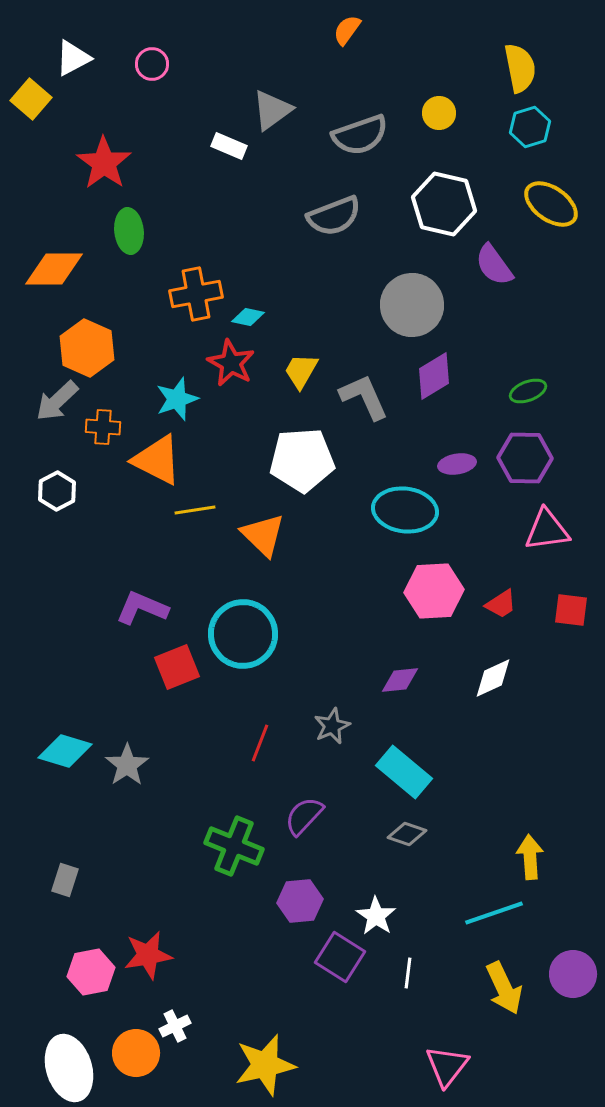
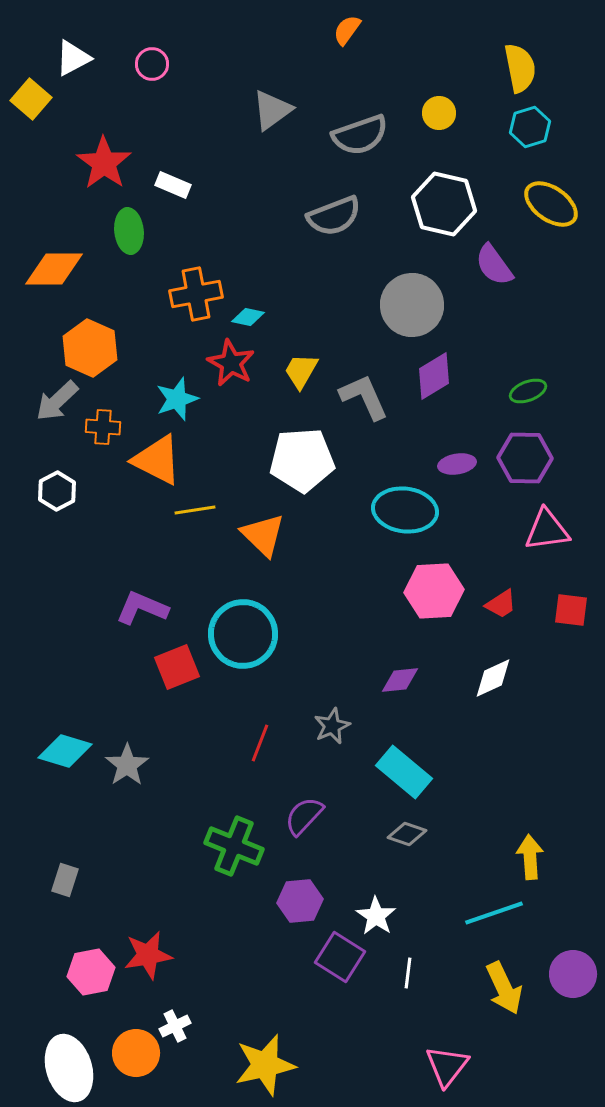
white rectangle at (229, 146): moved 56 px left, 39 px down
orange hexagon at (87, 348): moved 3 px right
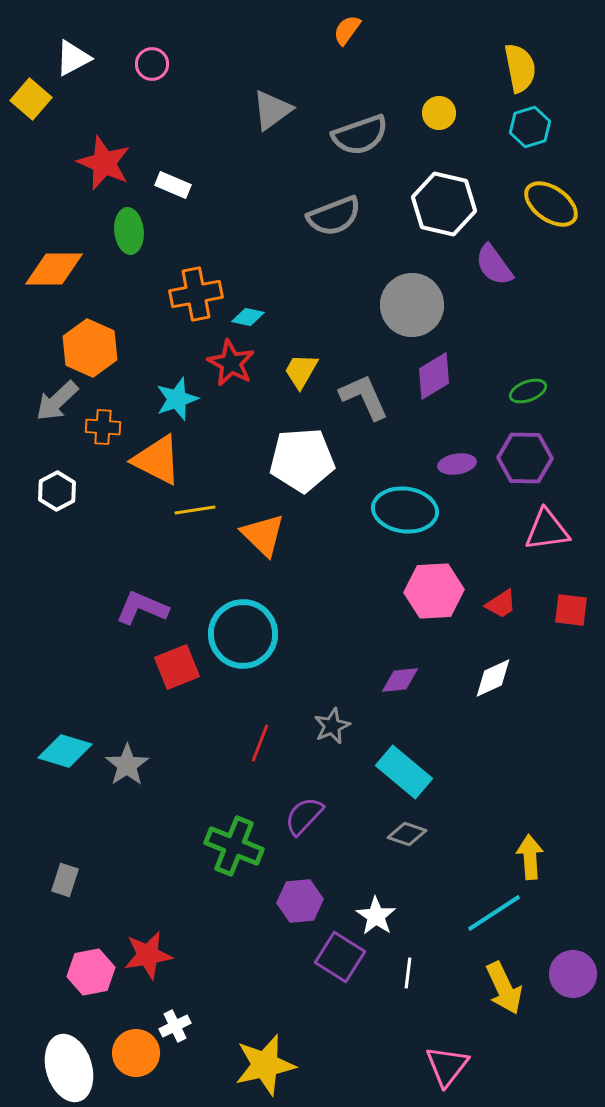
red star at (104, 163): rotated 12 degrees counterclockwise
cyan line at (494, 913): rotated 14 degrees counterclockwise
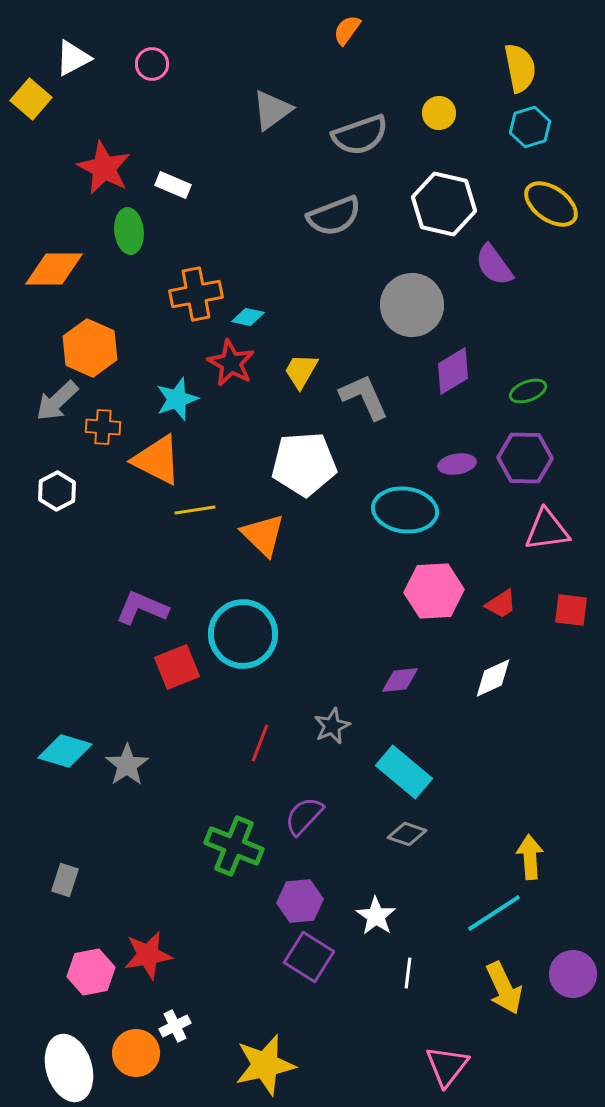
red star at (104, 163): moved 5 px down; rotated 4 degrees clockwise
purple diamond at (434, 376): moved 19 px right, 5 px up
white pentagon at (302, 460): moved 2 px right, 4 px down
purple square at (340, 957): moved 31 px left
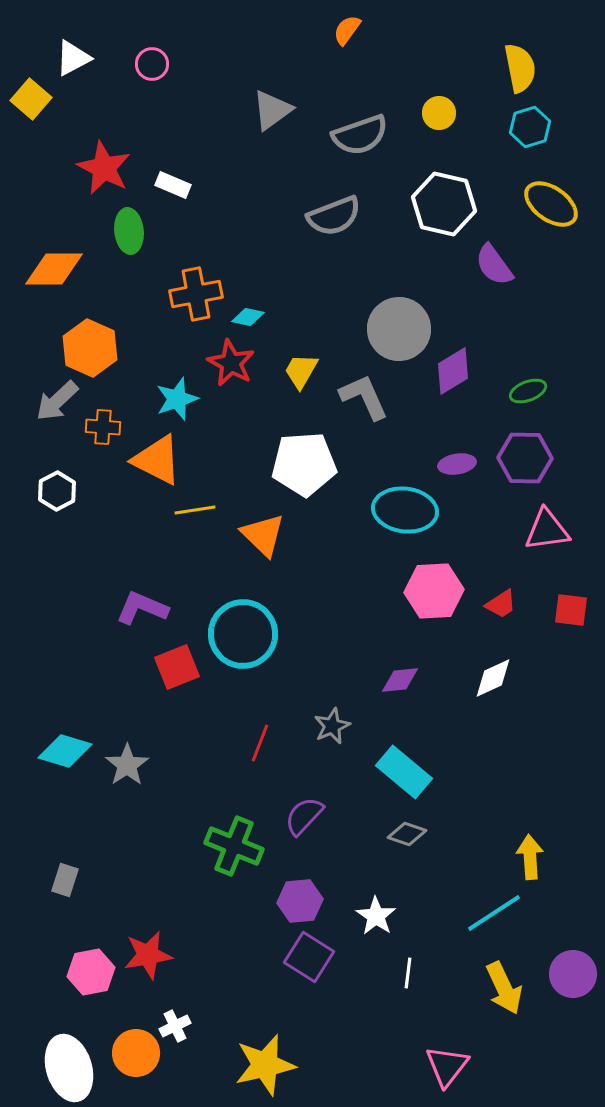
gray circle at (412, 305): moved 13 px left, 24 px down
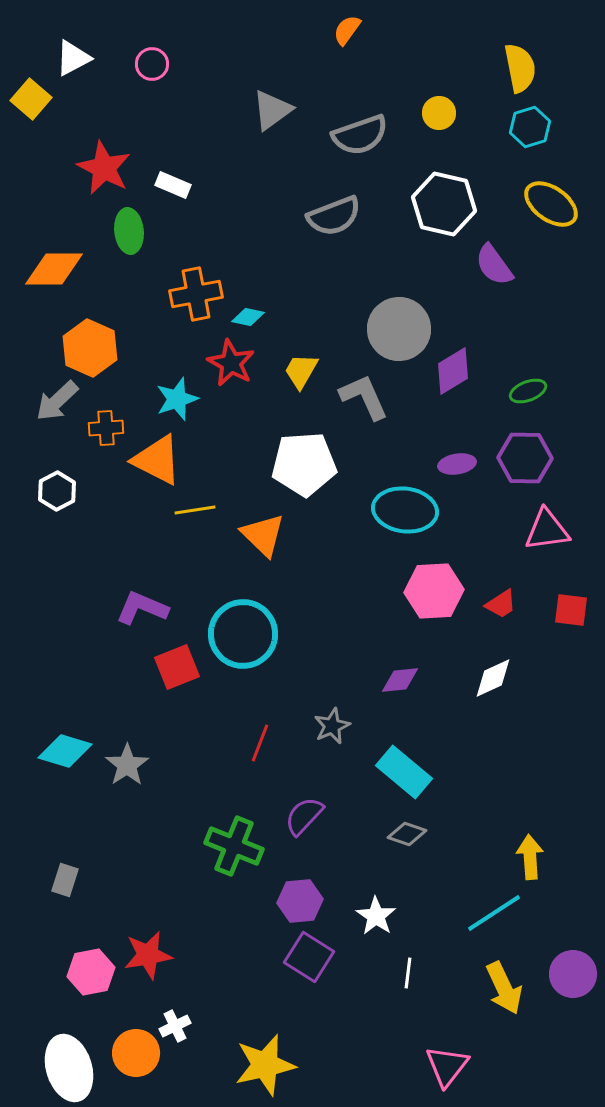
orange cross at (103, 427): moved 3 px right, 1 px down; rotated 8 degrees counterclockwise
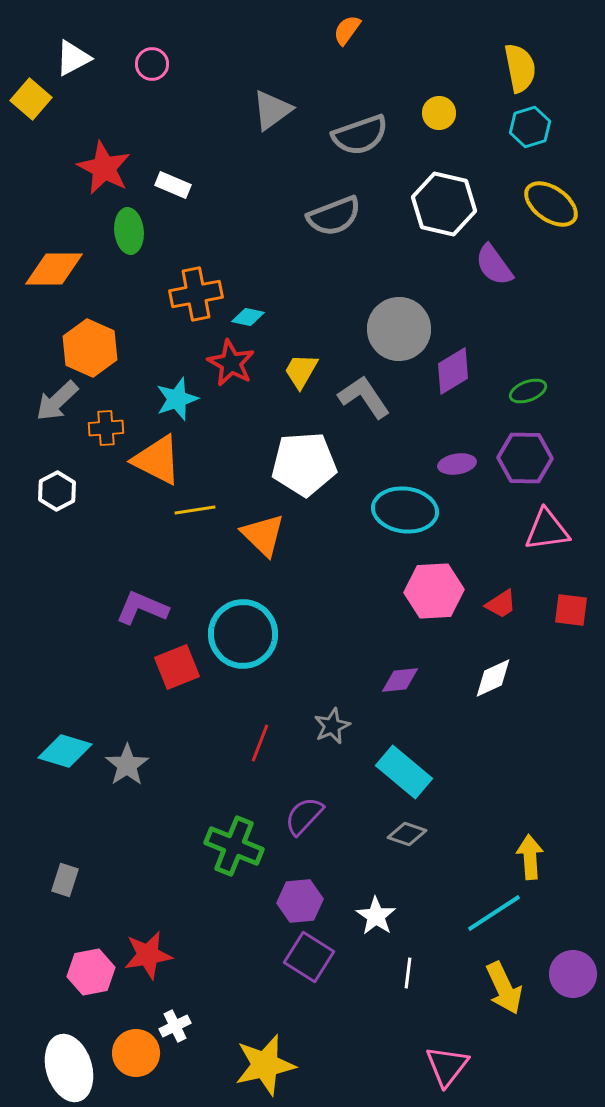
gray L-shape at (364, 397): rotated 10 degrees counterclockwise
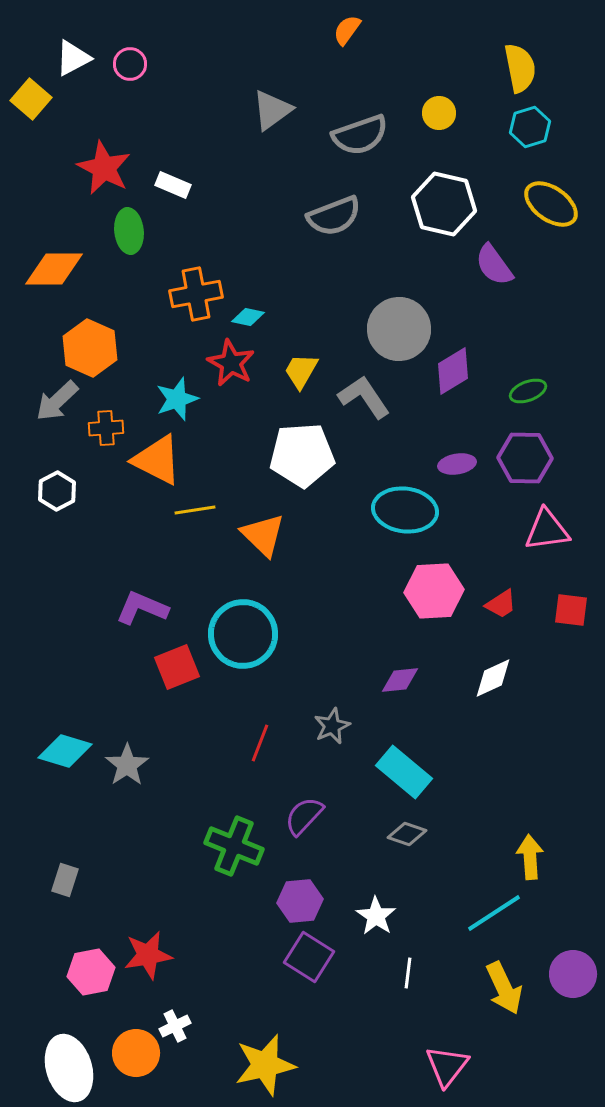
pink circle at (152, 64): moved 22 px left
white pentagon at (304, 464): moved 2 px left, 9 px up
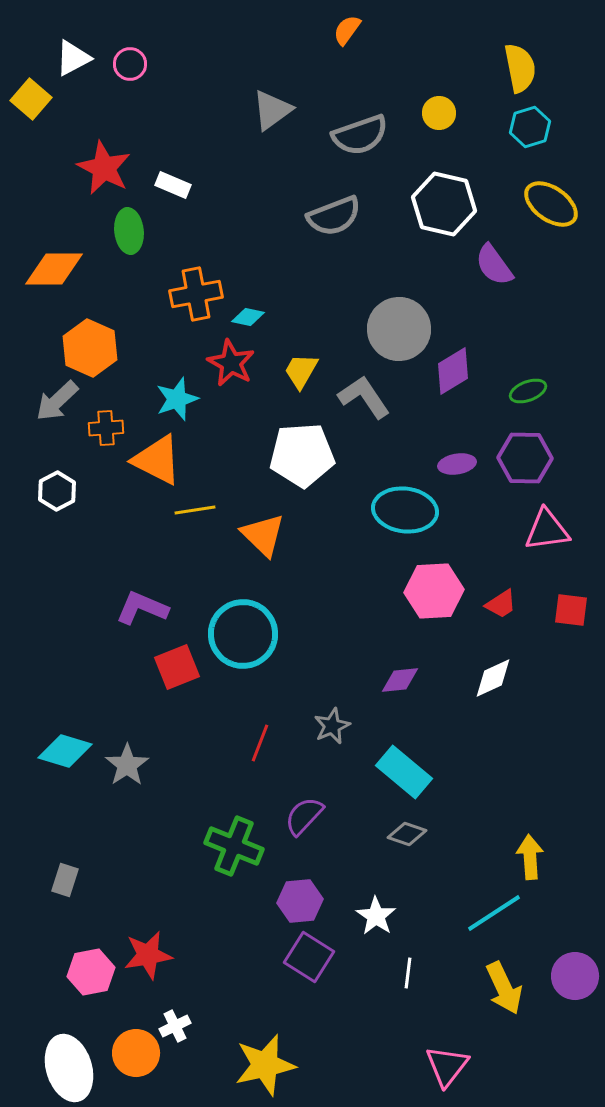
purple circle at (573, 974): moved 2 px right, 2 px down
